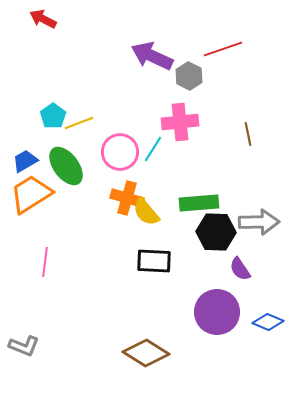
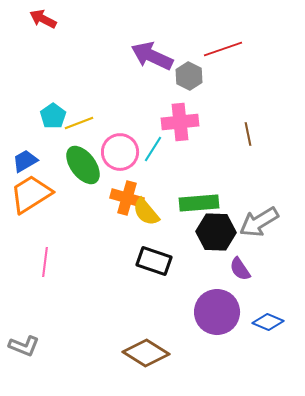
green ellipse: moved 17 px right, 1 px up
gray arrow: rotated 150 degrees clockwise
black rectangle: rotated 16 degrees clockwise
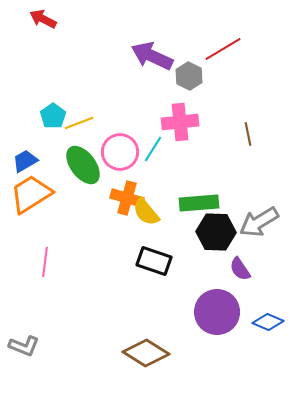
red line: rotated 12 degrees counterclockwise
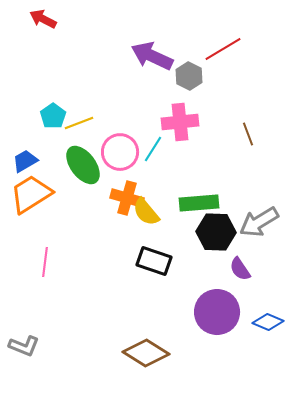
brown line: rotated 10 degrees counterclockwise
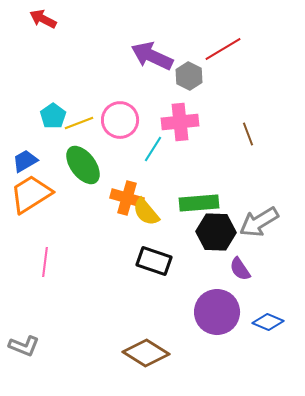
pink circle: moved 32 px up
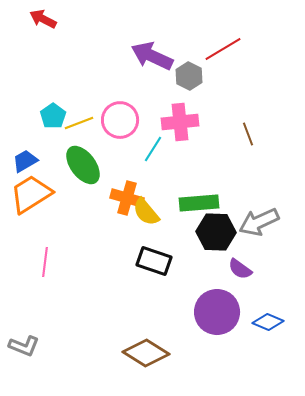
gray arrow: rotated 6 degrees clockwise
purple semicircle: rotated 20 degrees counterclockwise
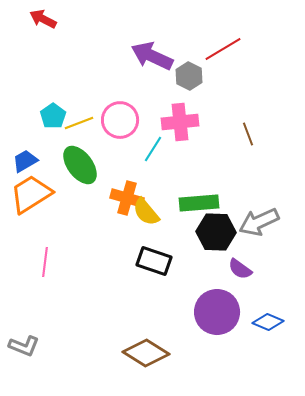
green ellipse: moved 3 px left
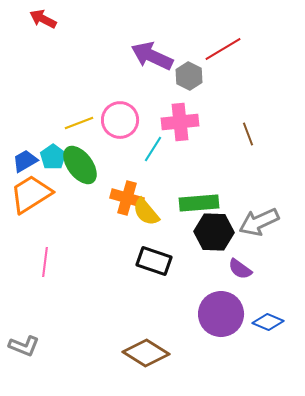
cyan pentagon: moved 41 px down
black hexagon: moved 2 px left
purple circle: moved 4 px right, 2 px down
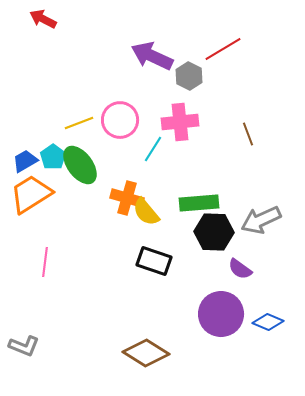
gray arrow: moved 2 px right, 2 px up
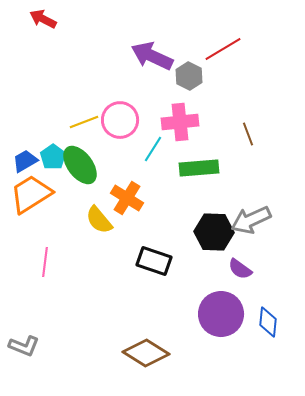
yellow line: moved 5 px right, 1 px up
orange cross: rotated 16 degrees clockwise
green rectangle: moved 35 px up
yellow semicircle: moved 47 px left, 8 px down
gray arrow: moved 10 px left
blue diamond: rotated 72 degrees clockwise
